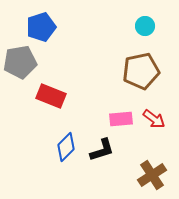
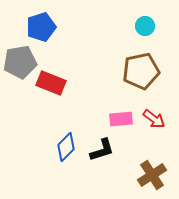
red rectangle: moved 13 px up
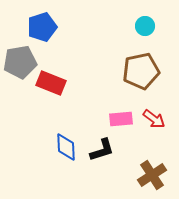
blue pentagon: moved 1 px right
blue diamond: rotated 48 degrees counterclockwise
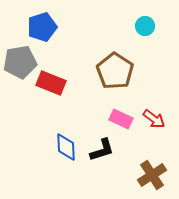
brown pentagon: moved 26 px left; rotated 27 degrees counterclockwise
pink rectangle: rotated 30 degrees clockwise
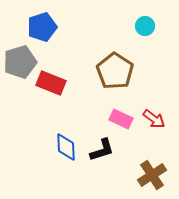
gray pentagon: rotated 8 degrees counterclockwise
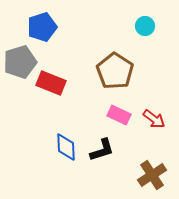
pink rectangle: moved 2 px left, 4 px up
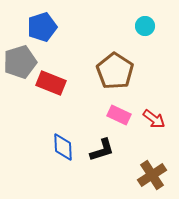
blue diamond: moved 3 px left
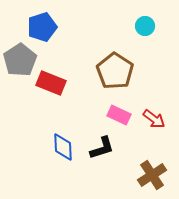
gray pentagon: moved 2 px up; rotated 16 degrees counterclockwise
black L-shape: moved 2 px up
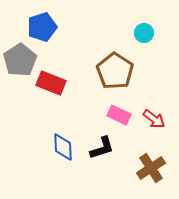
cyan circle: moved 1 px left, 7 px down
brown cross: moved 1 px left, 7 px up
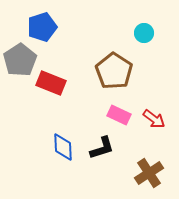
brown pentagon: moved 1 px left
brown cross: moved 2 px left, 5 px down
